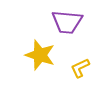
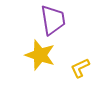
purple trapezoid: moved 14 px left, 2 px up; rotated 104 degrees counterclockwise
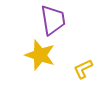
yellow L-shape: moved 3 px right, 1 px down
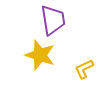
yellow L-shape: moved 1 px right
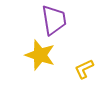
purple trapezoid: moved 1 px right
